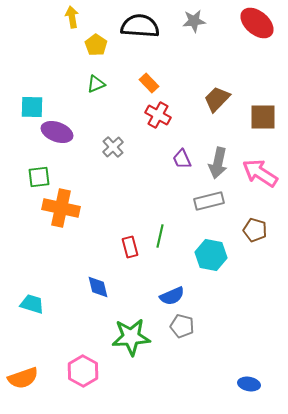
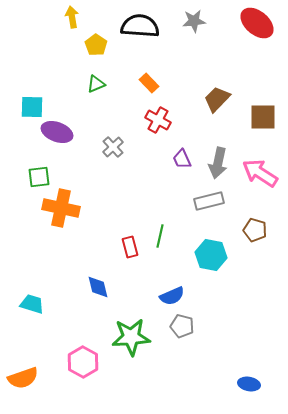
red cross: moved 5 px down
pink hexagon: moved 9 px up
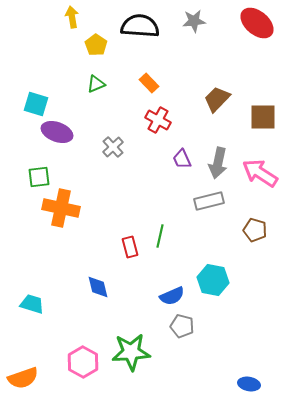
cyan square: moved 4 px right, 3 px up; rotated 15 degrees clockwise
cyan hexagon: moved 2 px right, 25 px down
green star: moved 15 px down
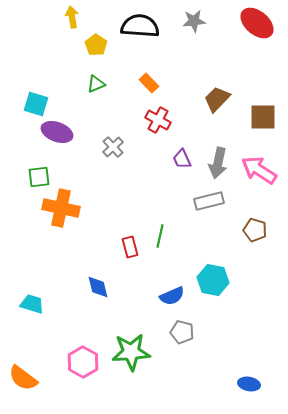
pink arrow: moved 1 px left, 3 px up
gray pentagon: moved 6 px down
orange semicircle: rotated 56 degrees clockwise
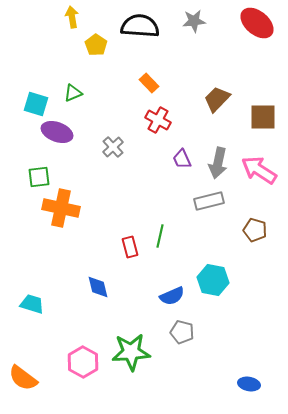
green triangle: moved 23 px left, 9 px down
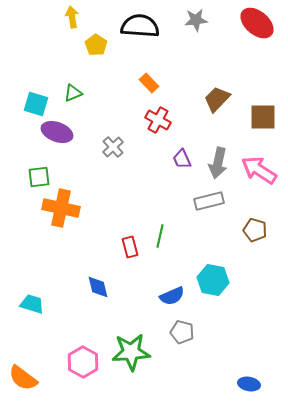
gray star: moved 2 px right, 1 px up
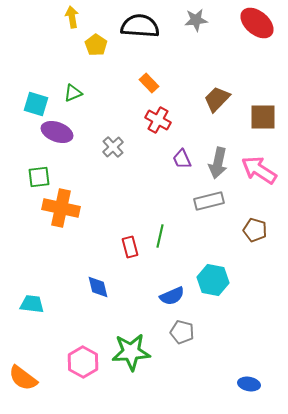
cyan trapezoid: rotated 10 degrees counterclockwise
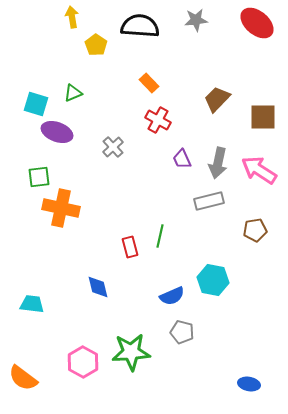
brown pentagon: rotated 25 degrees counterclockwise
